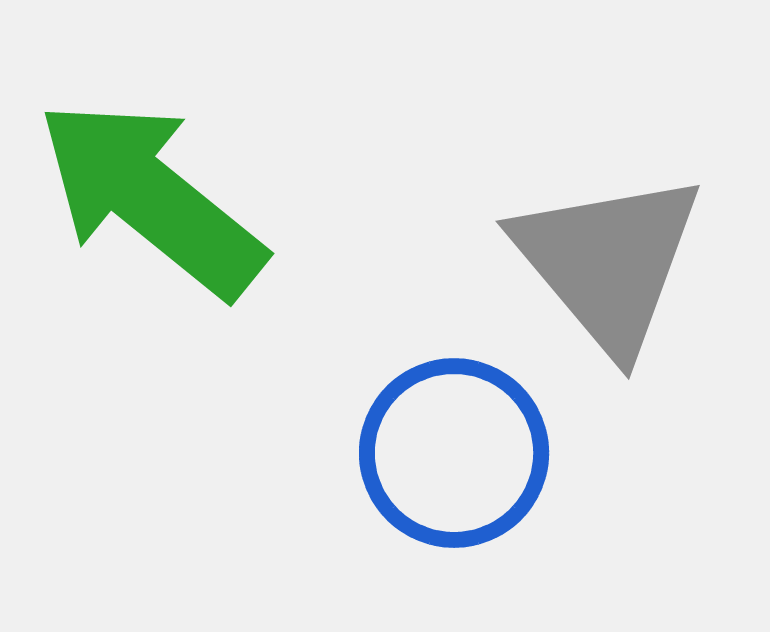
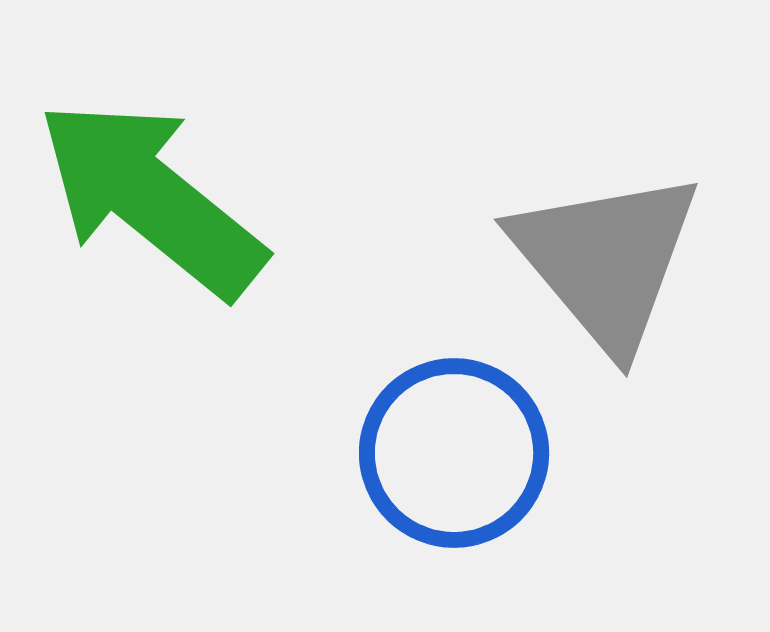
gray triangle: moved 2 px left, 2 px up
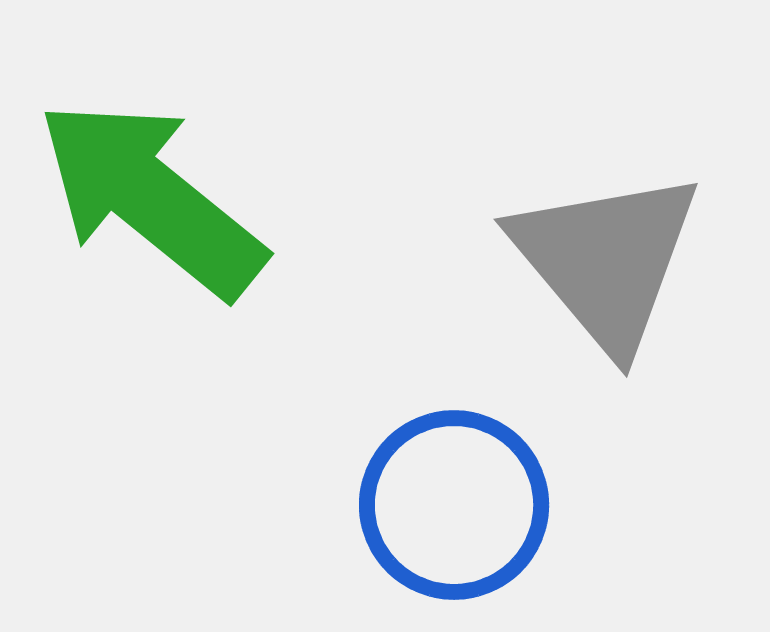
blue circle: moved 52 px down
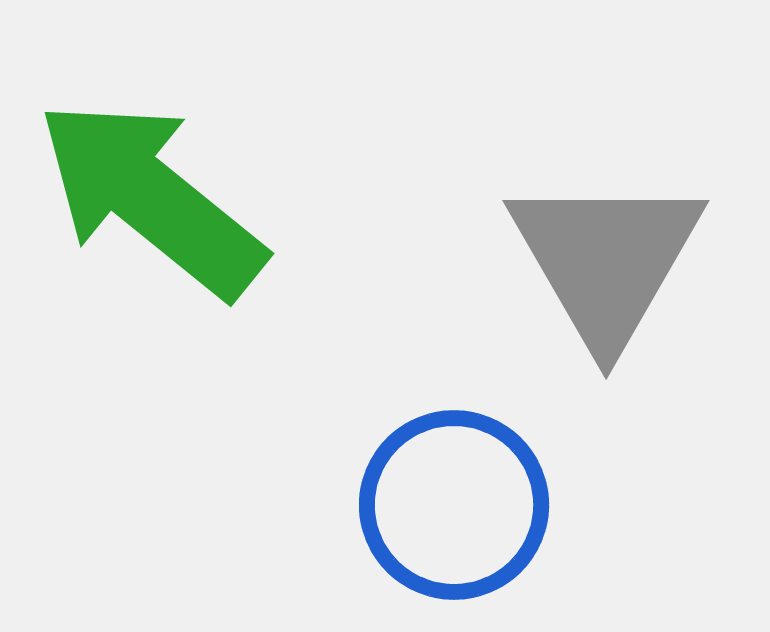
gray triangle: rotated 10 degrees clockwise
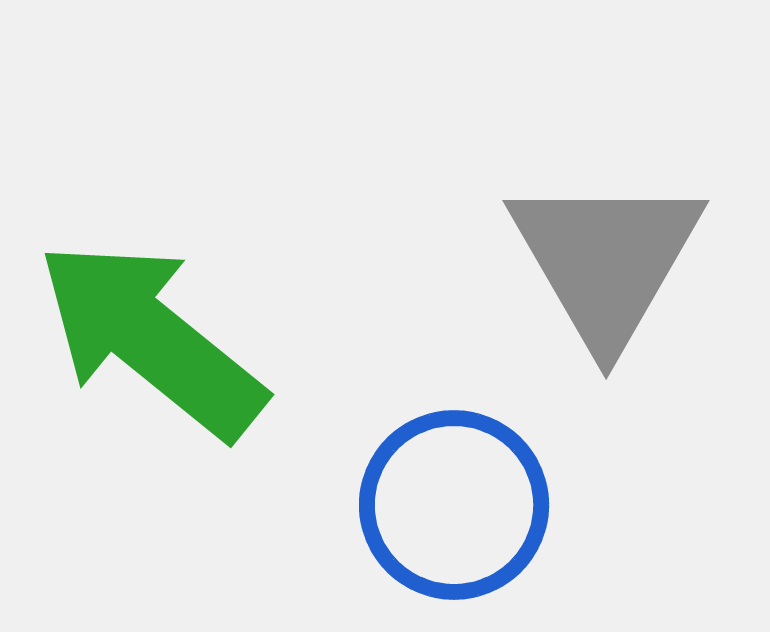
green arrow: moved 141 px down
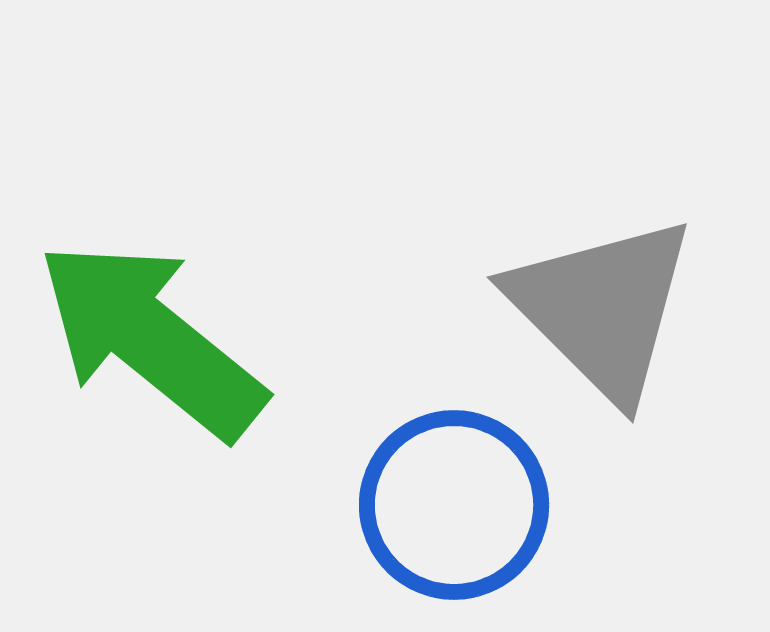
gray triangle: moved 4 px left, 48 px down; rotated 15 degrees counterclockwise
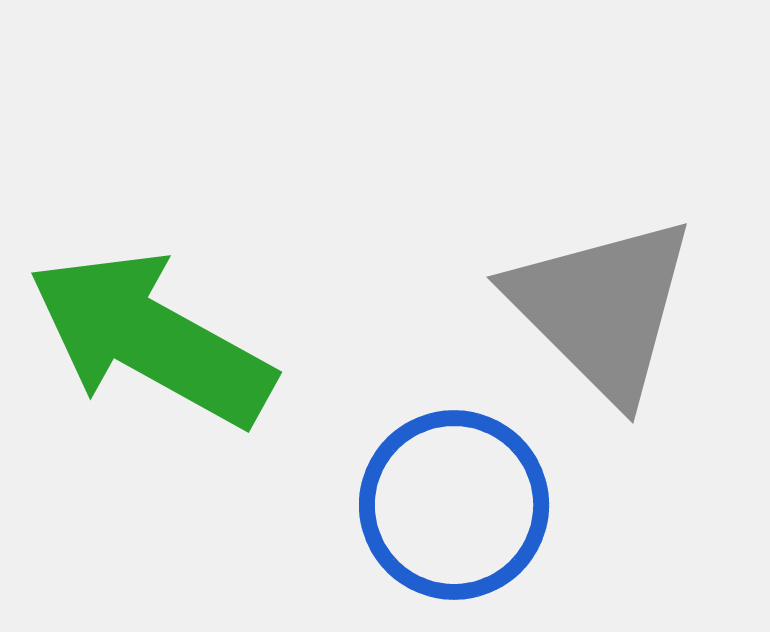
green arrow: rotated 10 degrees counterclockwise
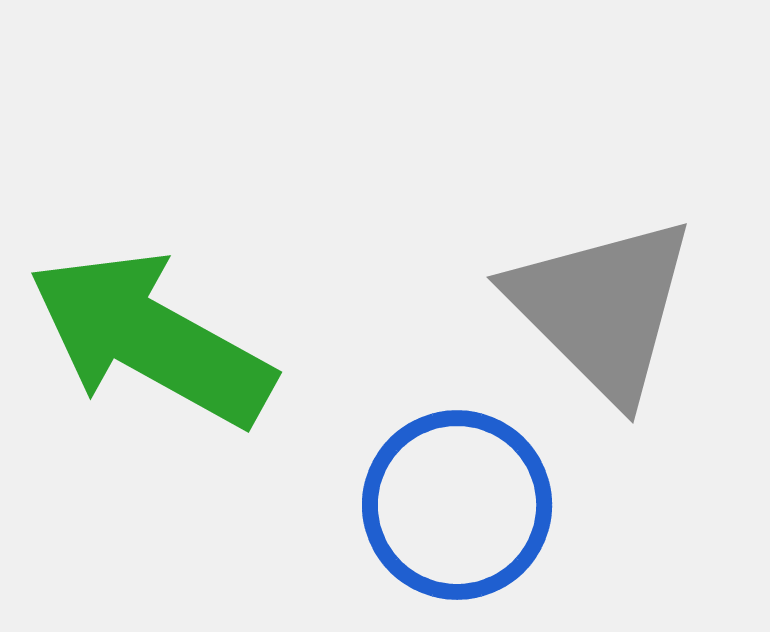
blue circle: moved 3 px right
